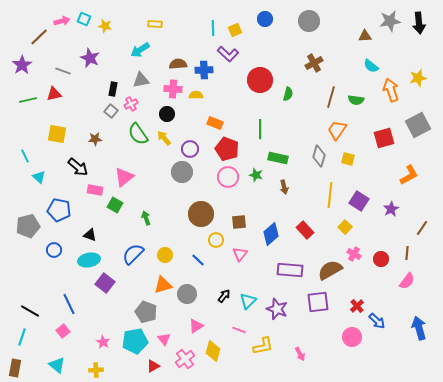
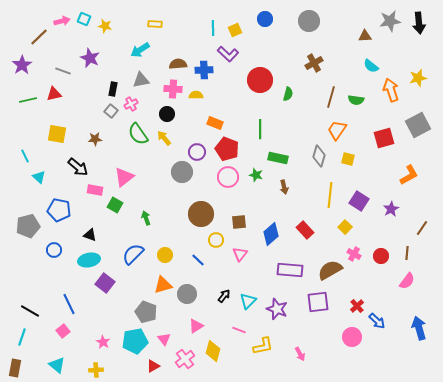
purple circle at (190, 149): moved 7 px right, 3 px down
red circle at (381, 259): moved 3 px up
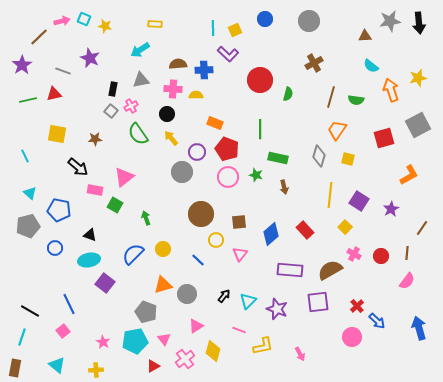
pink cross at (131, 104): moved 2 px down
yellow arrow at (164, 138): moved 7 px right
cyan triangle at (39, 177): moved 9 px left, 16 px down
blue circle at (54, 250): moved 1 px right, 2 px up
yellow circle at (165, 255): moved 2 px left, 6 px up
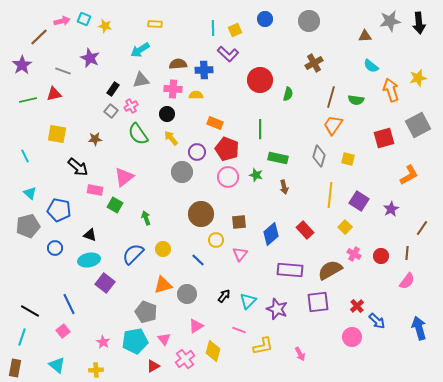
black rectangle at (113, 89): rotated 24 degrees clockwise
orange trapezoid at (337, 130): moved 4 px left, 5 px up
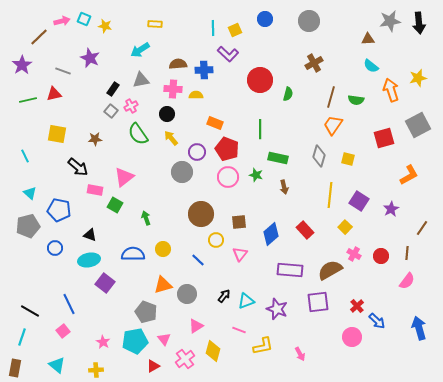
brown triangle at (365, 36): moved 3 px right, 3 px down
blue semicircle at (133, 254): rotated 45 degrees clockwise
cyan triangle at (248, 301): moved 2 px left; rotated 24 degrees clockwise
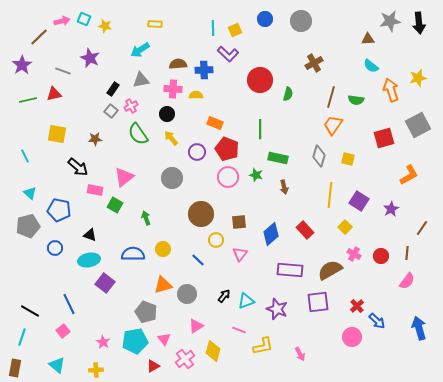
gray circle at (309, 21): moved 8 px left
gray circle at (182, 172): moved 10 px left, 6 px down
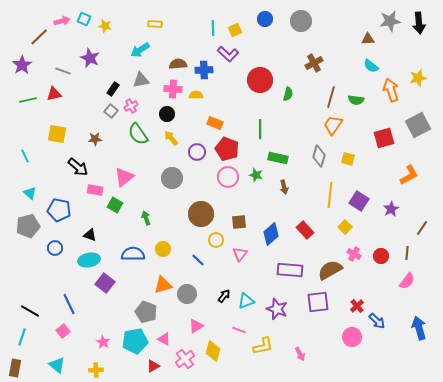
pink triangle at (164, 339): rotated 24 degrees counterclockwise
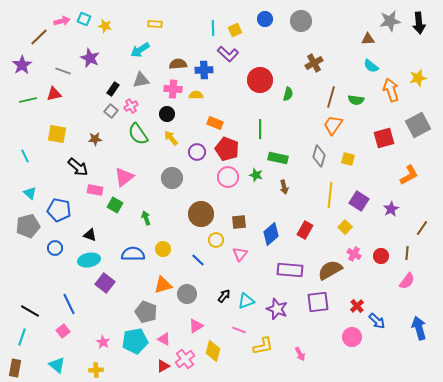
red rectangle at (305, 230): rotated 72 degrees clockwise
red triangle at (153, 366): moved 10 px right
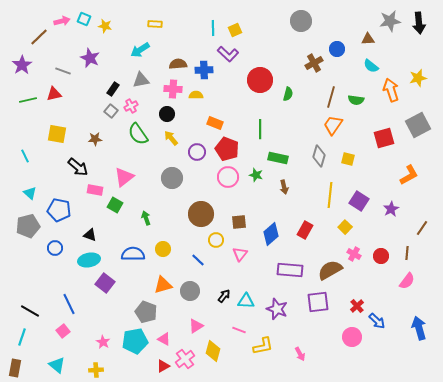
blue circle at (265, 19): moved 72 px right, 30 px down
gray circle at (187, 294): moved 3 px right, 3 px up
cyan triangle at (246, 301): rotated 24 degrees clockwise
